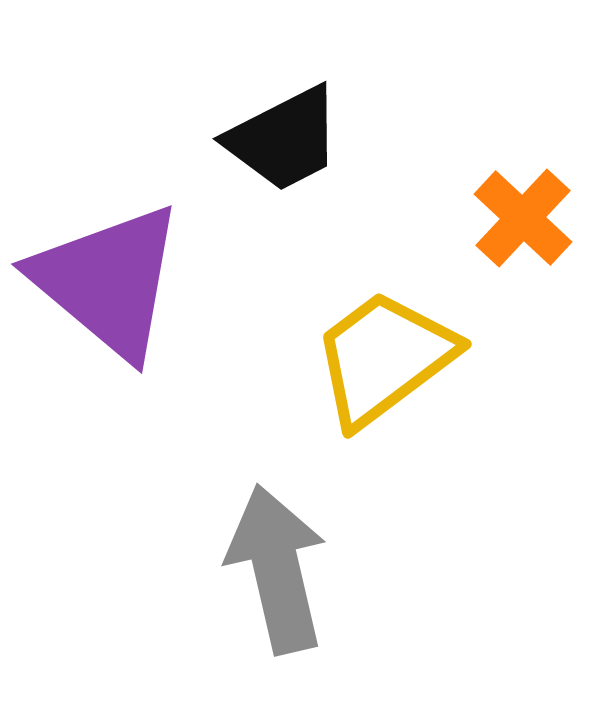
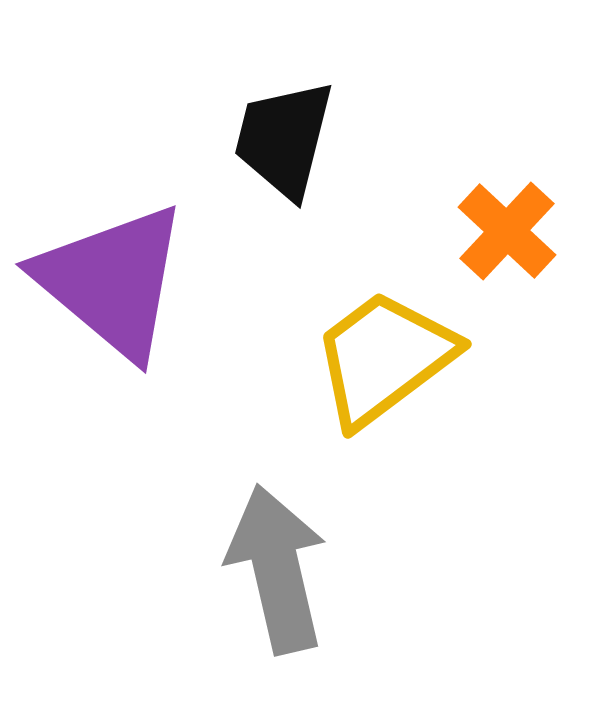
black trapezoid: rotated 131 degrees clockwise
orange cross: moved 16 px left, 13 px down
purple triangle: moved 4 px right
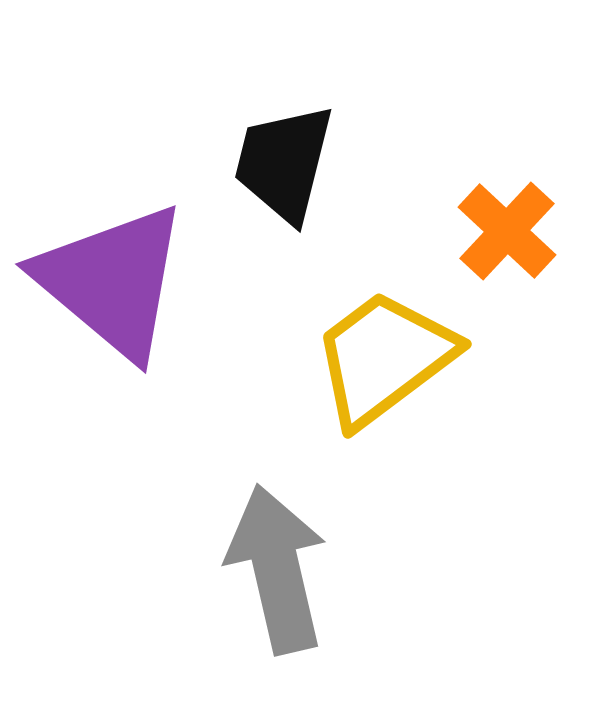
black trapezoid: moved 24 px down
